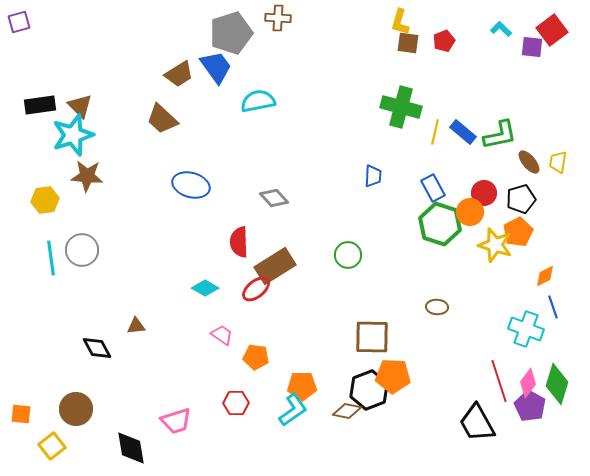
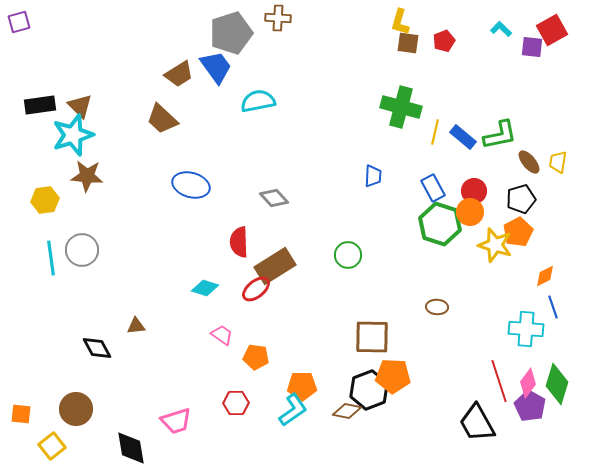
red square at (552, 30): rotated 8 degrees clockwise
blue rectangle at (463, 132): moved 5 px down
red circle at (484, 193): moved 10 px left, 2 px up
cyan diamond at (205, 288): rotated 12 degrees counterclockwise
cyan cross at (526, 329): rotated 16 degrees counterclockwise
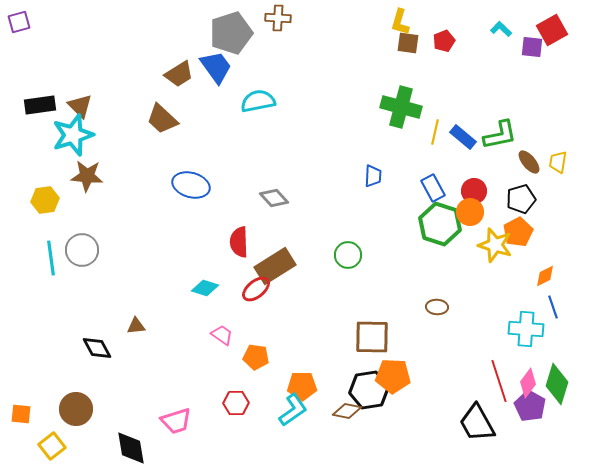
black hexagon at (369, 390): rotated 12 degrees clockwise
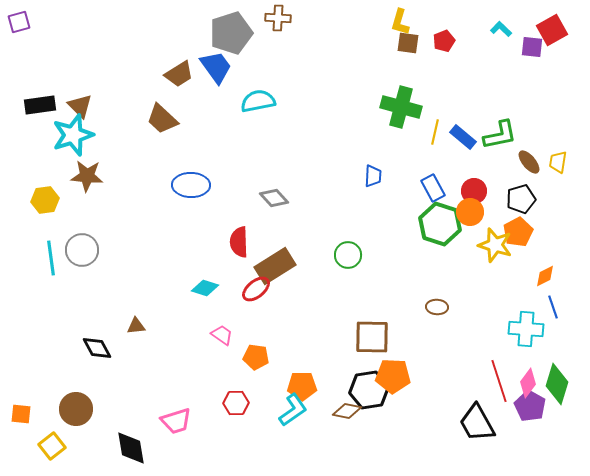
blue ellipse at (191, 185): rotated 15 degrees counterclockwise
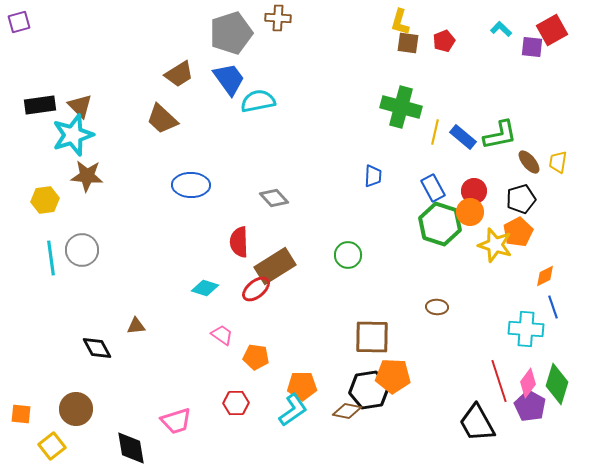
blue trapezoid at (216, 67): moved 13 px right, 12 px down
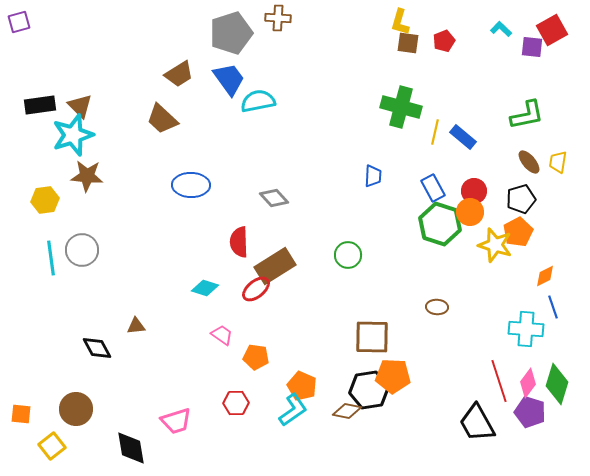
green L-shape at (500, 135): moved 27 px right, 20 px up
orange pentagon at (302, 386): rotated 24 degrees clockwise
purple pentagon at (530, 406): moved 6 px down; rotated 12 degrees counterclockwise
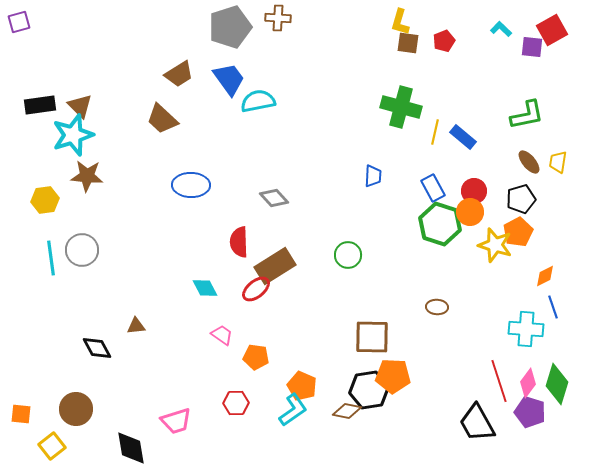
gray pentagon at (231, 33): moved 1 px left, 6 px up
cyan diamond at (205, 288): rotated 44 degrees clockwise
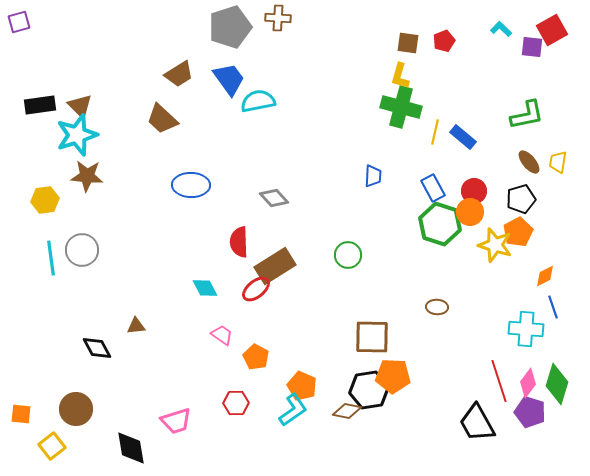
yellow L-shape at (400, 22): moved 54 px down
cyan star at (73, 135): moved 4 px right
orange pentagon at (256, 357): rotated 20 degrees clockwise
